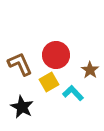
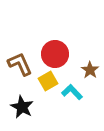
red circle: moved 1 px left, 1 px up
yellow square: moved 1 px left, 1 px up
cyan L-shape: moved 1 px left, 1 px up
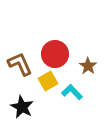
brown star: moved 2 px left, 4 px up
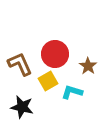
cyan L-shape: rotated 30 degrees counterclockwise
black star: rotated 15 degrees counterclockwise
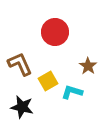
red circle: moved 22 px up
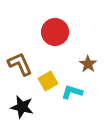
brown star: moved 2 px up
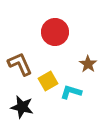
cyan L-shape: moved 1 px left
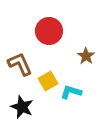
red circle: moved 6 px left, 1 px up
brown star: moved 2 px left, 8 px up
black star: rotated 10 degrees clockwise
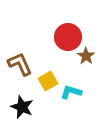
red circle: moved 19 px right, 6 px down
